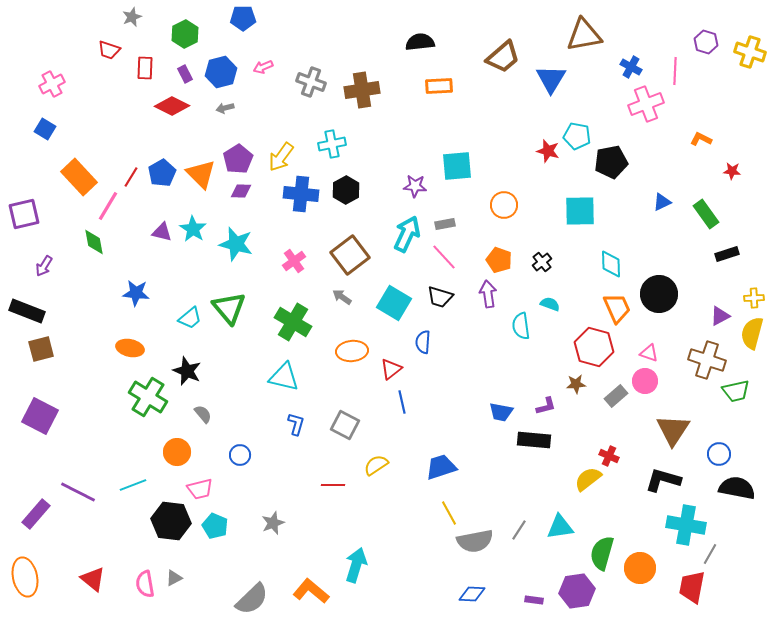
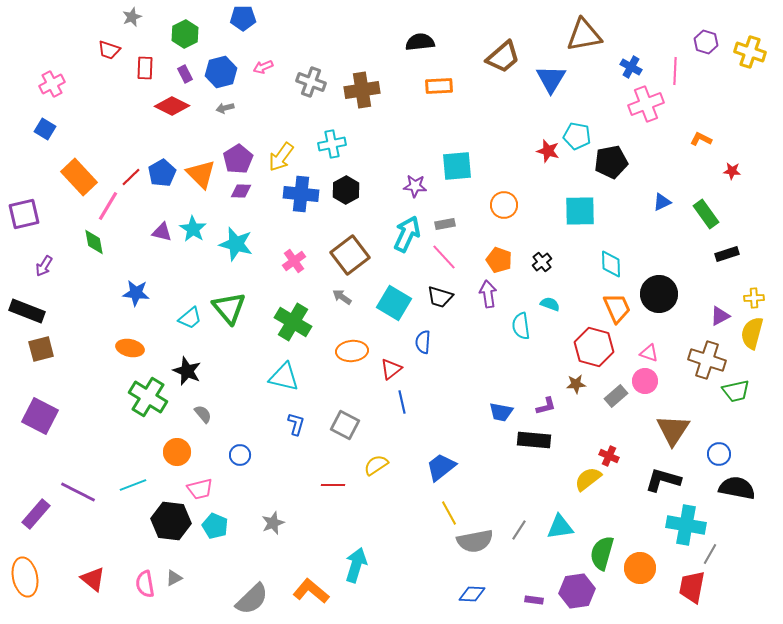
red line at (131, 177): rotated 15 degrees clockwise
blue trapezoid at (441, 467): rotated 20 degrees counterclockwise
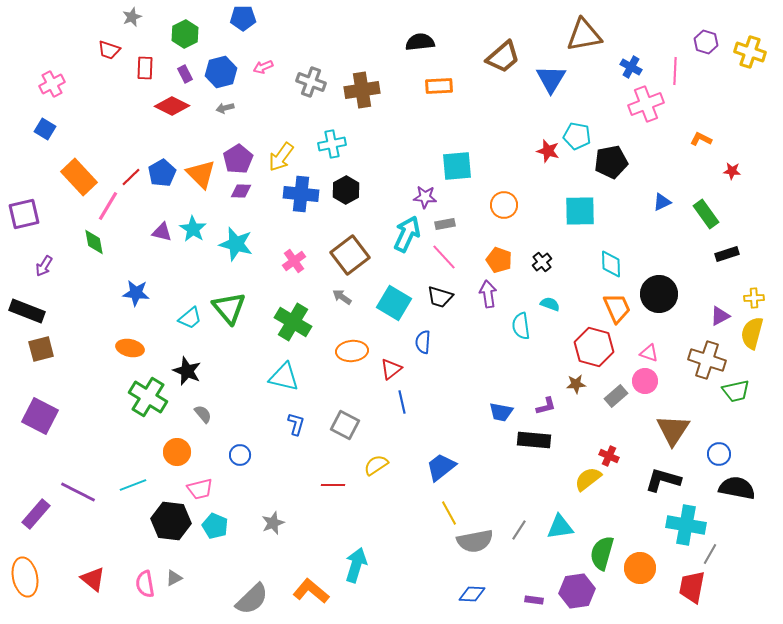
purple star at (415, 186): moved 10 px right, 11 px down
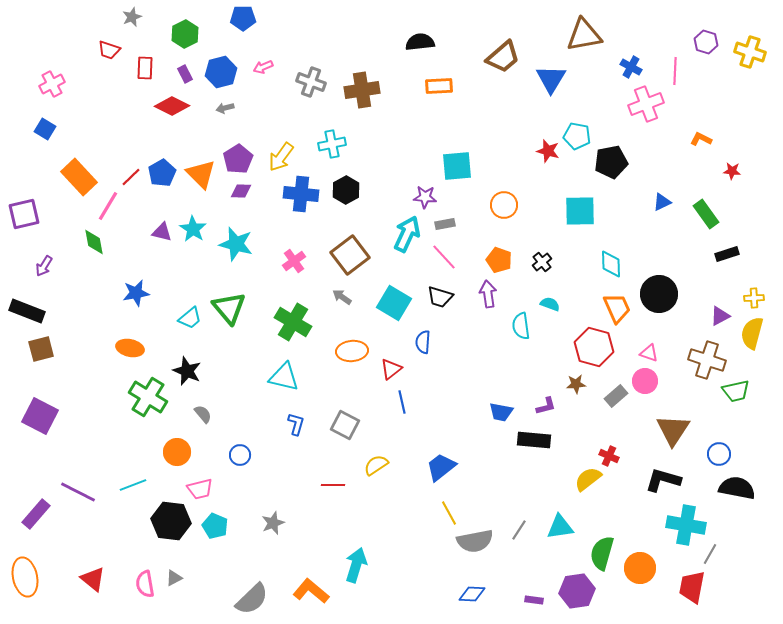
blue star at (136, 293): rotated 16 degrees counterclockwise
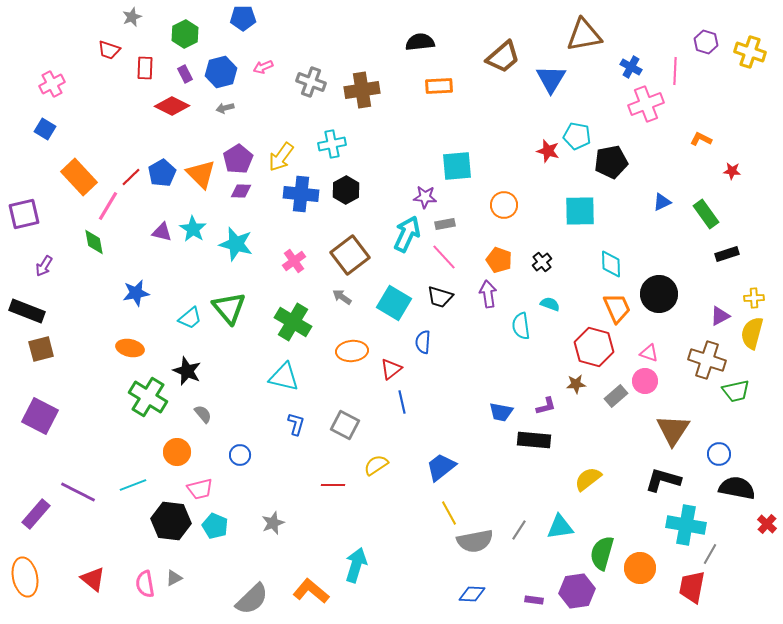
red cross at (609, 456): moved 158 px right, 68 px down; rotated 18 degrees clockwise
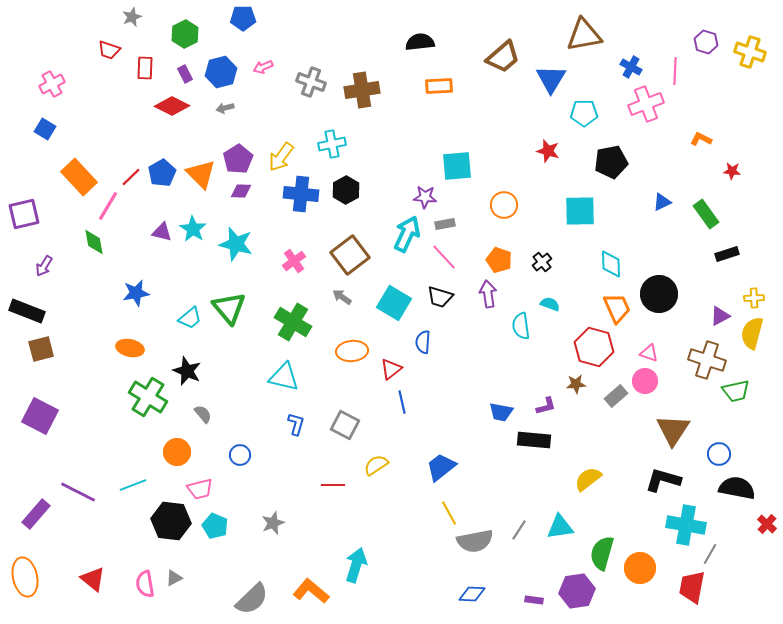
cyan pentagon at (577, 136): moved 7 px right, 23 px up; rotated 12 degrees counterclockwise
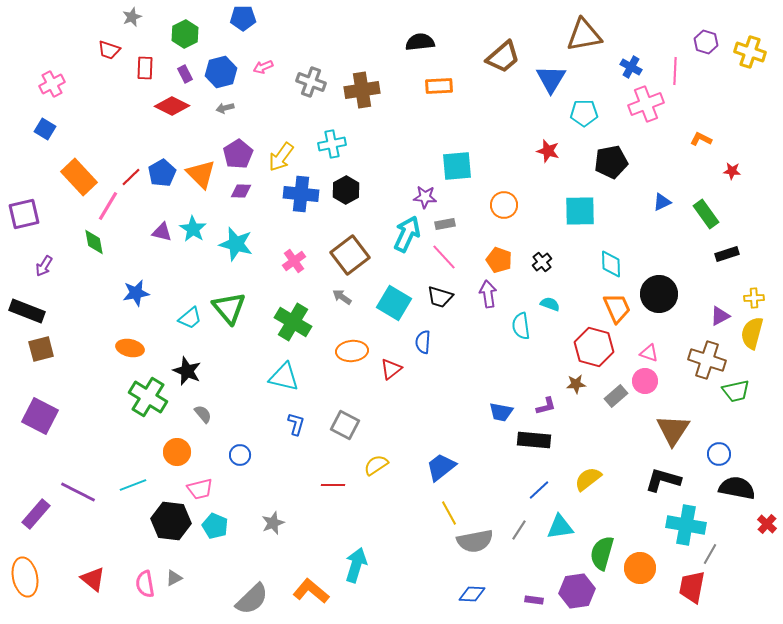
purple pentagon at (238, 159): moved 5 px up
blue line at (402, 402): moved 137 px right, 88 px down; rotated 60 degrees clockwise
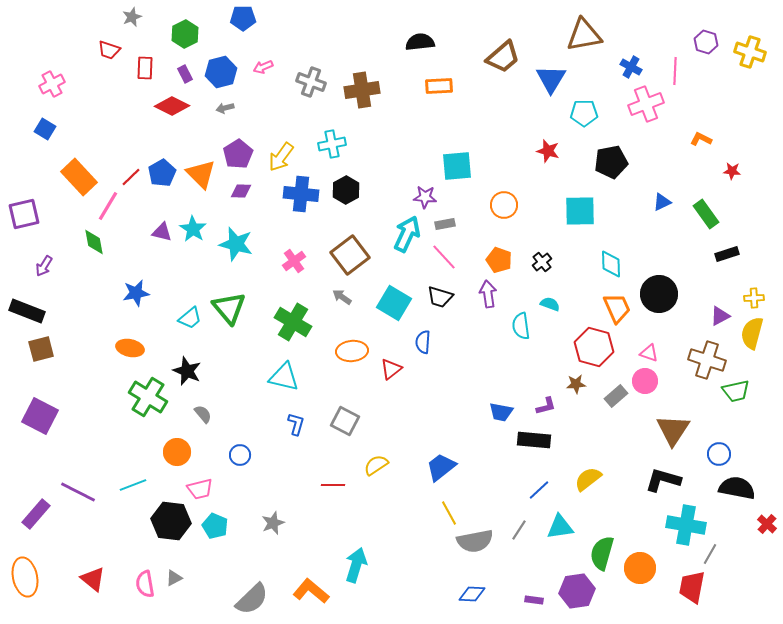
gray square at (345, 425): moved 4 px up
